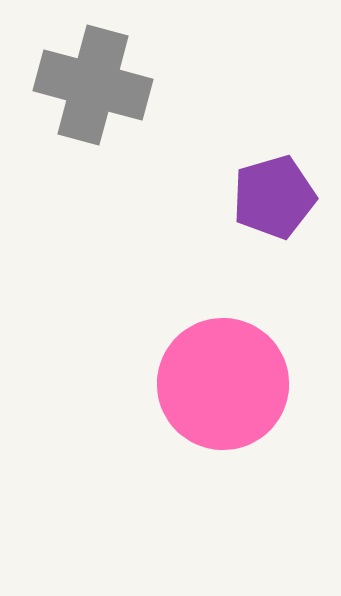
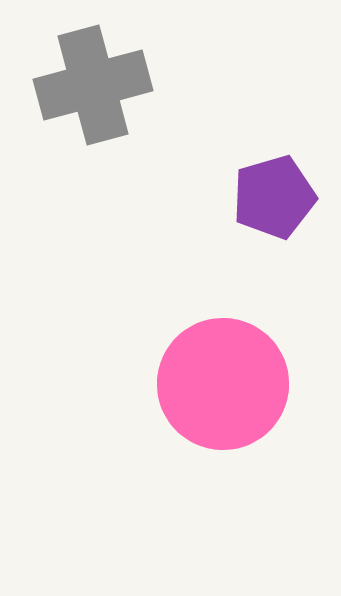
gray cross: rotated 30 degrees counterclockwise
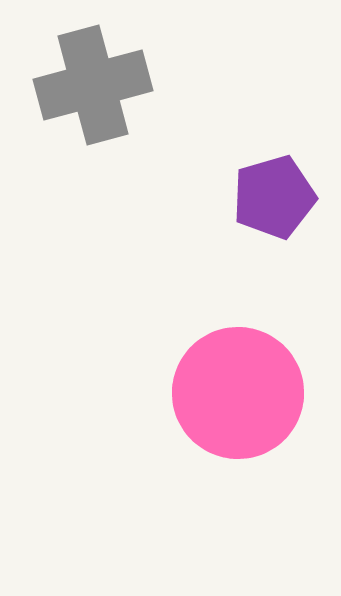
pink circle: moved 15 px right, 9 px down
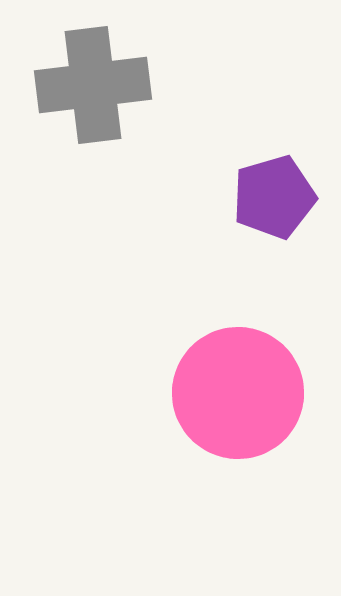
gray cross: rotated 8 degrees clockwise
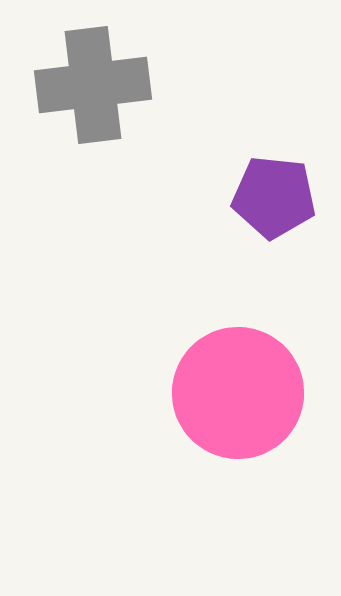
purple pentagon: rotated 22 degrees clockwise
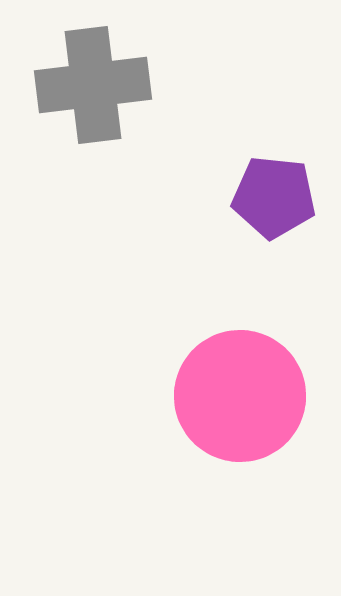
pink circle: moved 2 px right, 3 px down
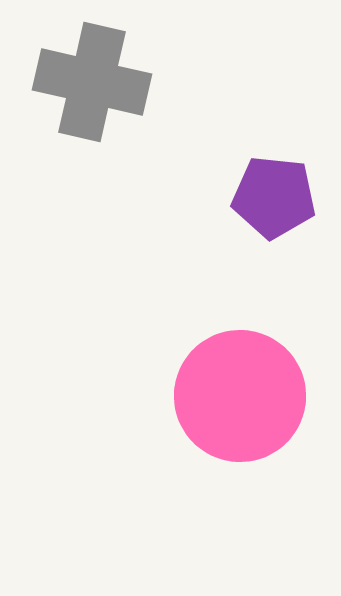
gray cross: moved 1 px left, 3 px up; rotated 20 degrees clockwise
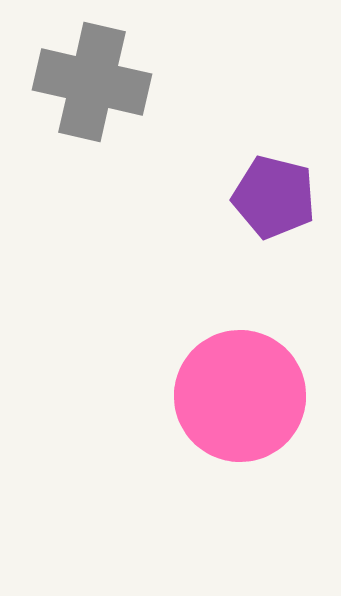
purple pentagon: rotated 8 degrees clockwise
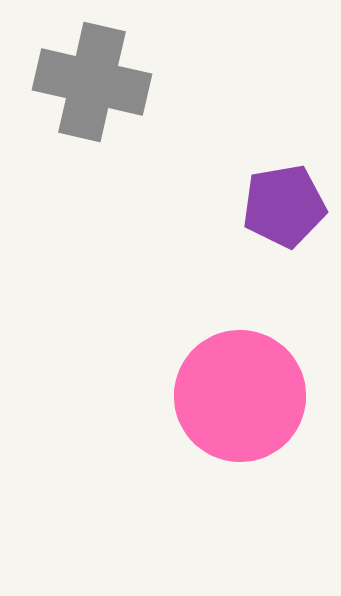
purple pentagon: moved 10 px right, 9 px down; rotated 24 degrees counterclockwise
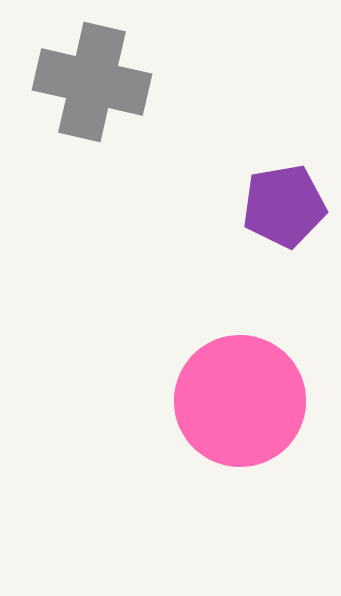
pink circle: moved 5 px down
